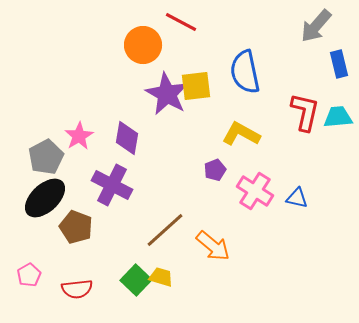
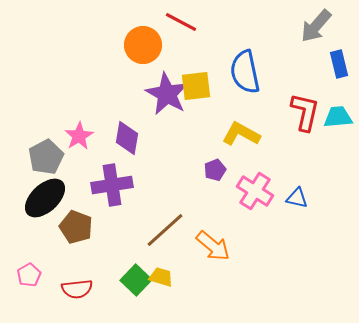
purple cross: rotated 36 degrees counterclockwise
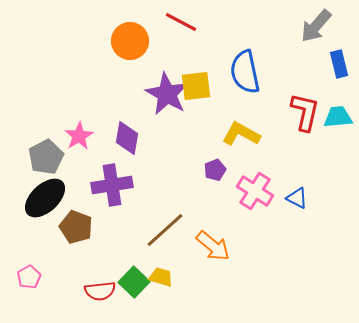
orange circle: moved 13 px left, 4 px up
blue triangle: rotated 15 degrees clockwise
pink pentagon: moved 2 px down
green square: moved 2 px left, 2 px down
red semicircle: moved 23 px right, 2 px down
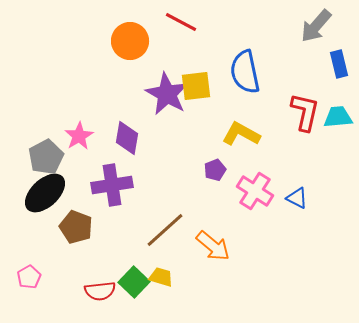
black ellipse: moved 5 px up
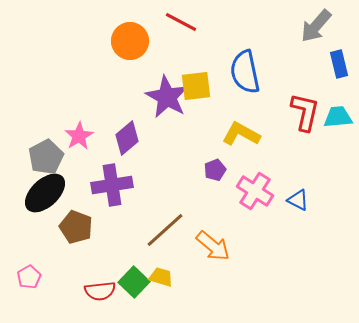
purple star: moved 3 px down
purple diamond: rotated 40 degrees clockwise
blue triangle: moved 1 px right, 2 px down
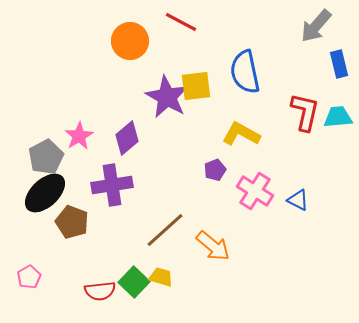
brown pentagon: moved 4 px left, 5 px up
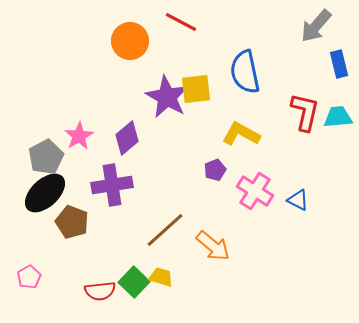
yellow square: moved 3 px down
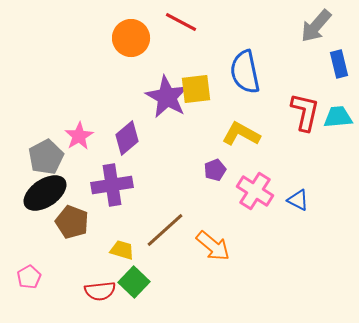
orange circle: moved 1 px right, 3 px up
black ellipse: rotated 9 degrees clockwise
yellow trapezoid: moved 39 px left, 27 px up
